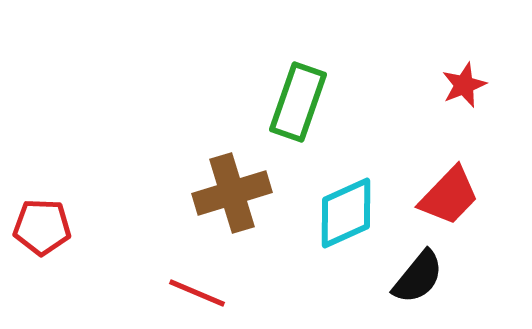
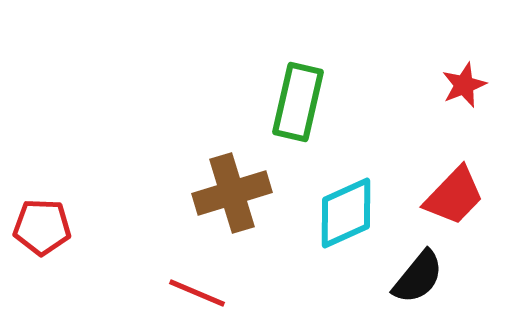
green rectangle: rotated 6 degrees counterclockwise
red trapezoid: moved 5 px right
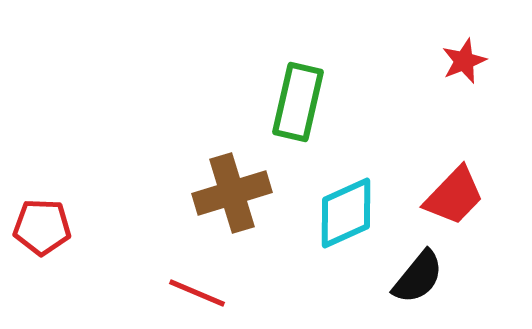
red star: moved 24 px up
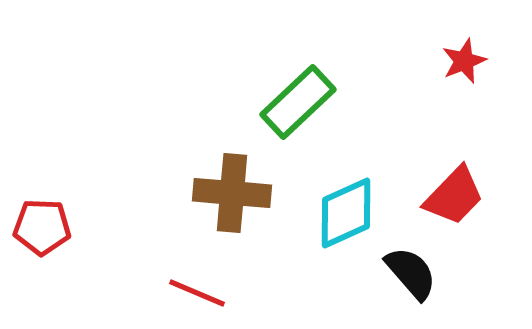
green rectangle: rotated 34 degrees clockwise
brown cross: rotated 22 degrees clockwise
black semicircle: moved 7 px left, 4 px up; rotated 80 degrees counterclockwise
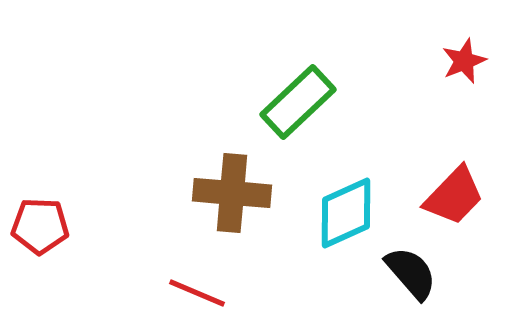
red pentagon: moved 2 px left, 1 px up
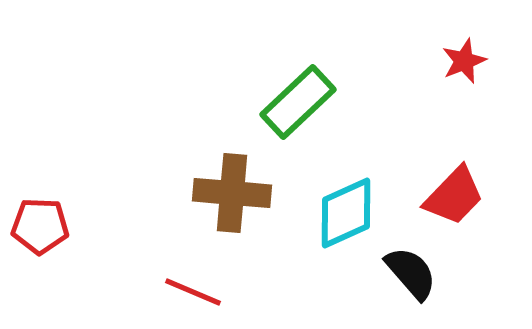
red line: moved 4 px left, 1 px up
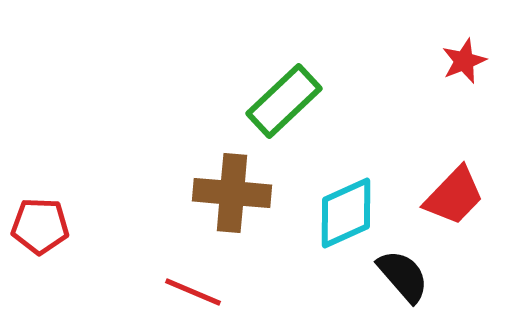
green rectangle: moved 14 px left, 1 px up
black semicircle: moved 8 px left, 3 px down
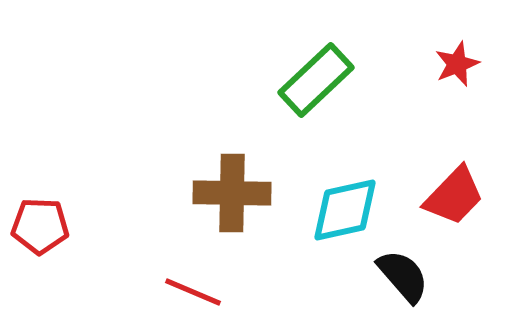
red star: moved 7 px left, 3 px down
green rectangle: moved 32 px right, 21 px up
brown cross: rotated 4 degrees counterclockwise
cyan diamond: moved 1 px left, 3 px up; rotated 12 degrees clockwise
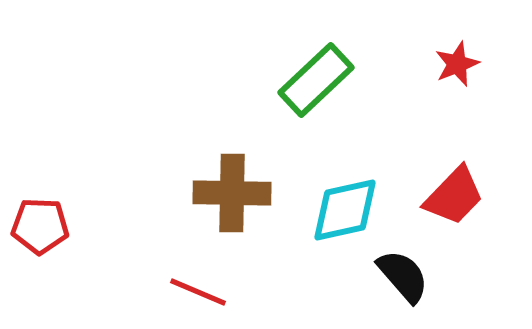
red line: moved 5 px right
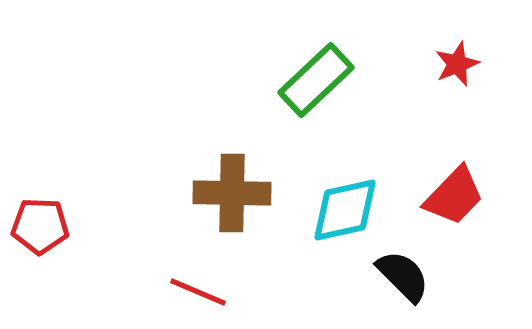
black semicircle: rotated 4 degrees counterclockwise
